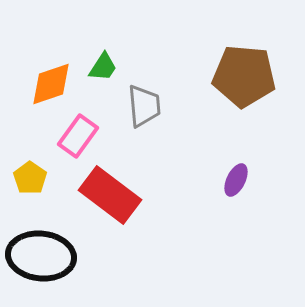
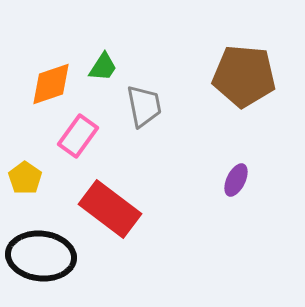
gray trapezoid: rotated 6 degrees counterclockwise
yellow pentagon: moved 5 px left
red rectangle: moved 14 px down
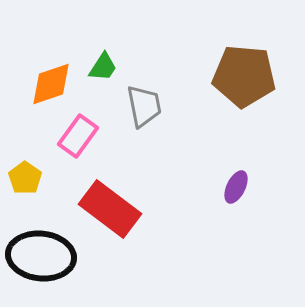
purple ellipse: moved 7 px down
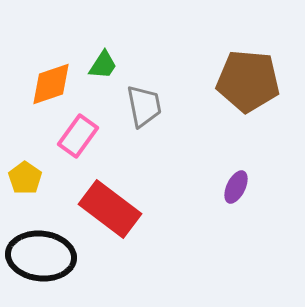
green trapezoid: moved 2 px up
brown pentagon: moved 4 px right, 5 px down
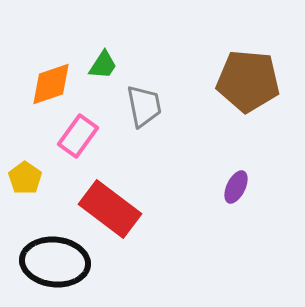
black ellipse: moved 14 px right, 6 px down
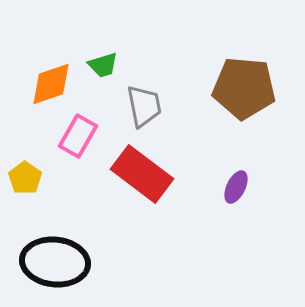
green trapezoid: rotated 40 degrees clockwise
brown pentagon: moved 4 px left, 7 px down
pink rectangle: rotated 6 degrees counterclockwise
red rectangle: moved 32 px right, 35 px up
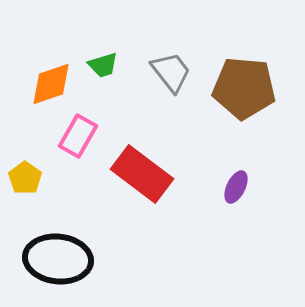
gray trapezoid: moved 27 px right, 34 px up; rotated 27 degrees counterclockwise
black ellipse: moved 3 px right, 3 px up
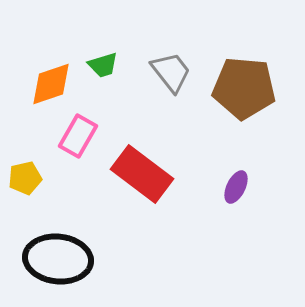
yellow pentagon: rotated 24 degrees clockwise
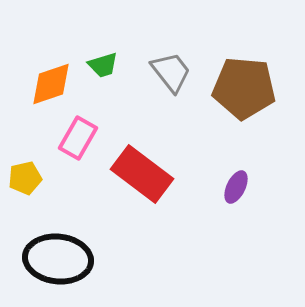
pink rectangle: moved 2 px down
